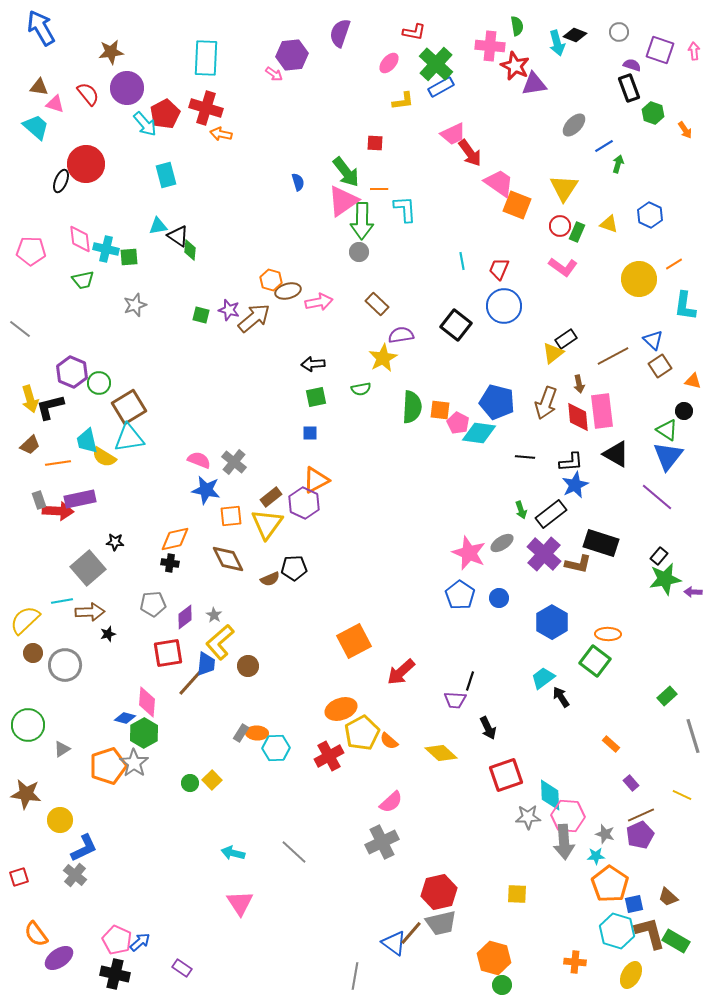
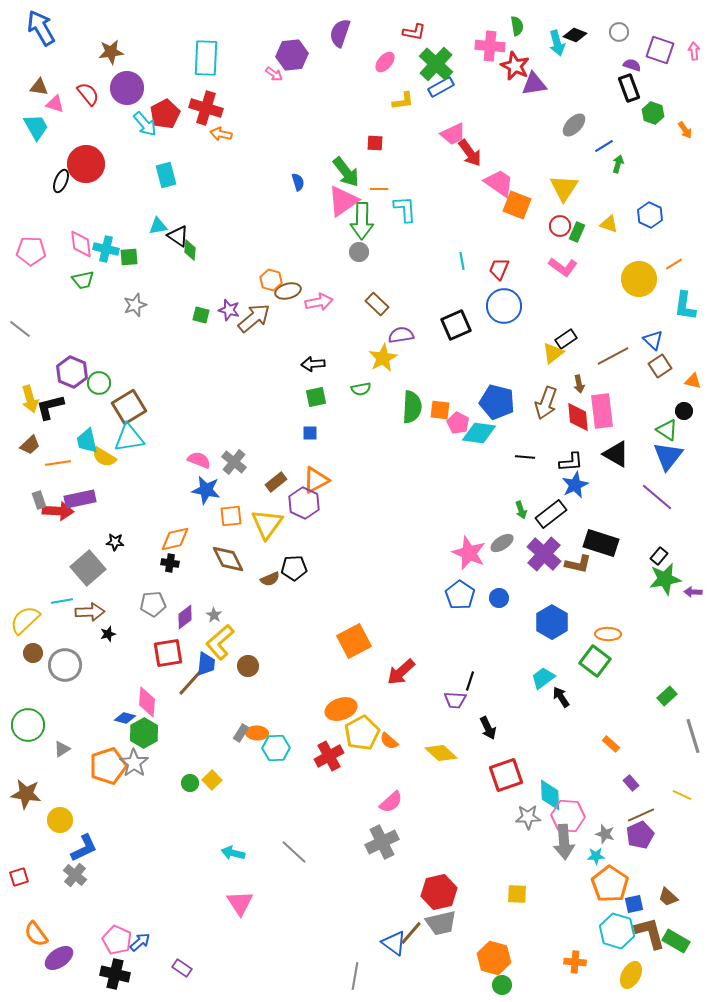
pink ellipse at (389, 63): moved 4 px left, 1 px up
cyan trapezoid at (36, 127): rotated 20 degrees clockwise
pink diamond at (80, 239): moved 1 px right, 5 px down
black square at (456, 325): rotated 28 degrees clockwise
brown rectangle at (271, 497): moved 5 px right, 15 px up
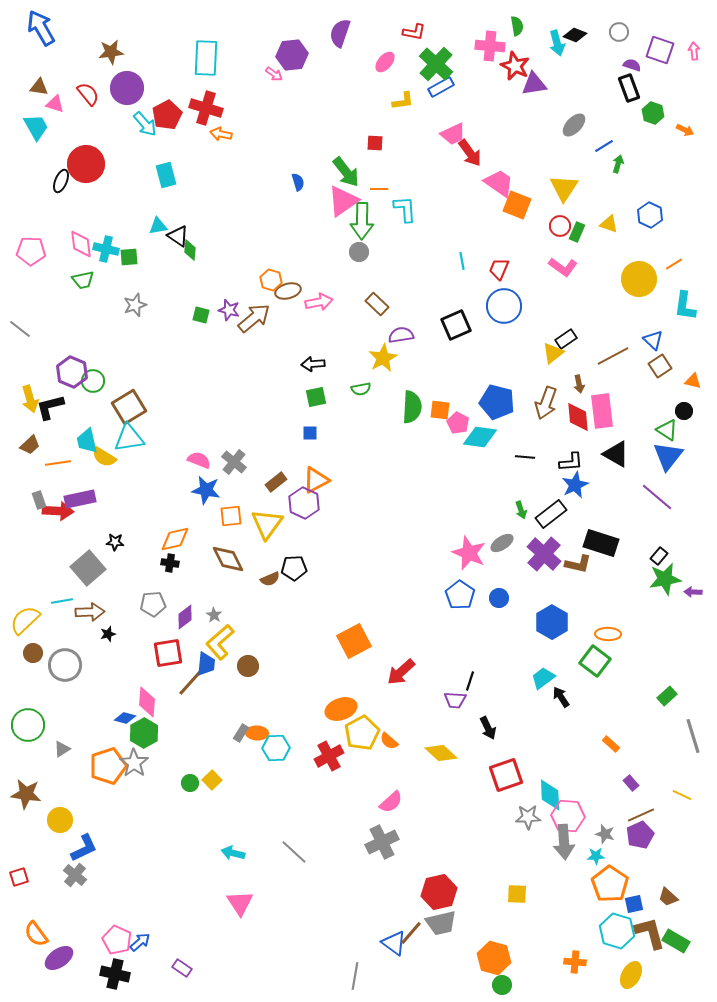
red pentagon at (165, 114): moved 2 px right, 1 px down
orange arrow at (685, 130): rotated 30 degrees counterclockwise
green circle at (99, 383): moved 6 px left, 2 px up
cyan diamond at (479, 433): moved 1 px right, 4 px down
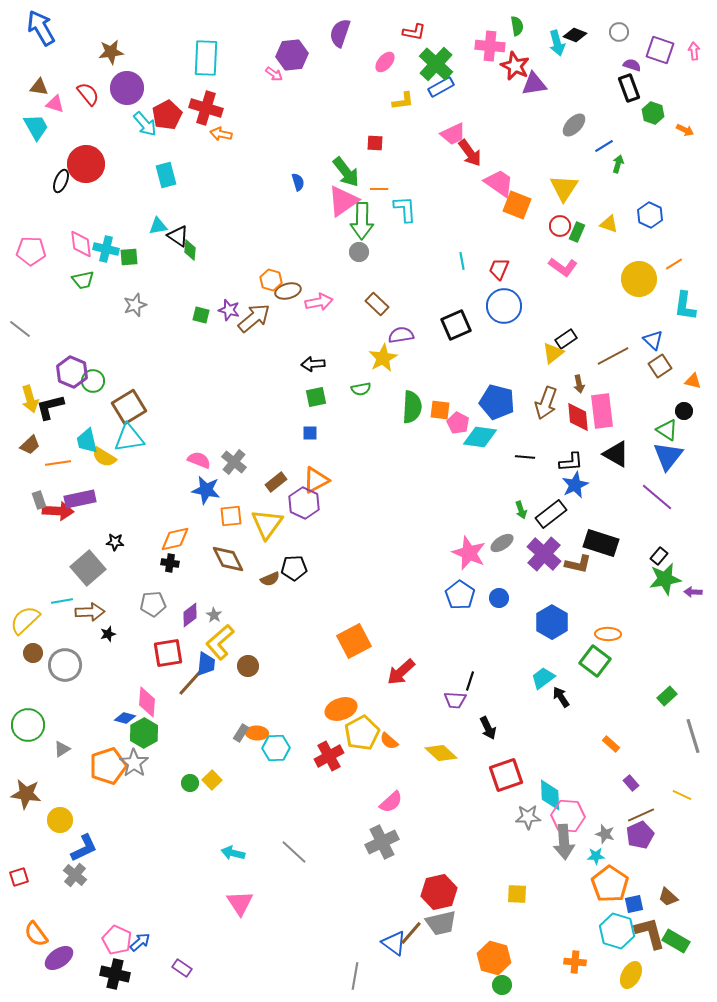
purple diamond at (185, 617): moved 5 px right, 2 px up
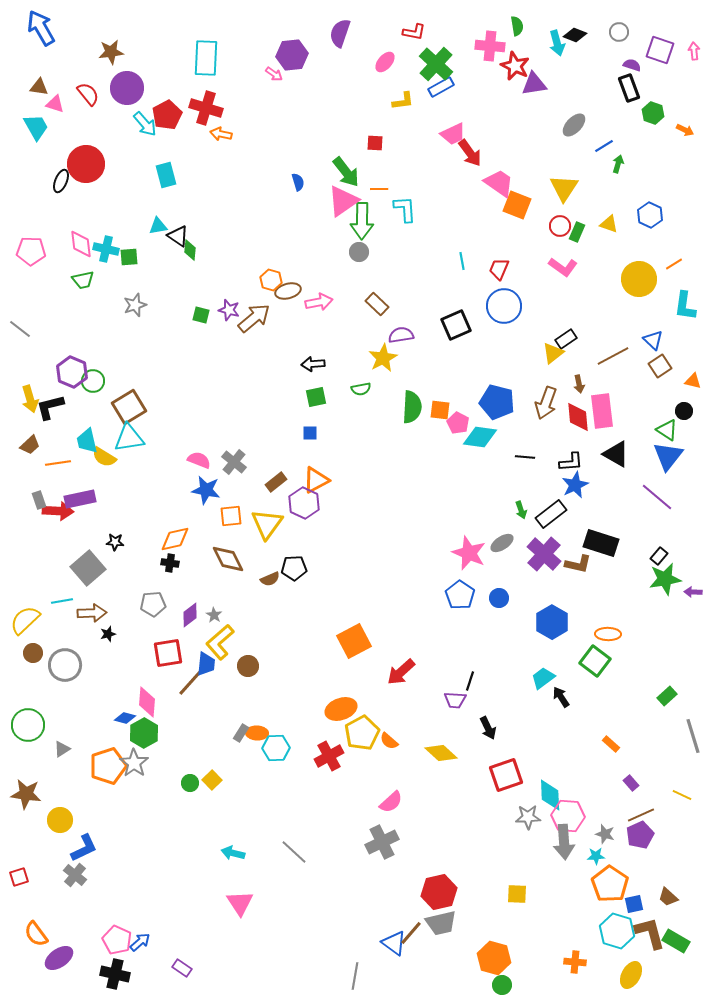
brown arrow at (90, 612): moved 2 px right, 1 px down
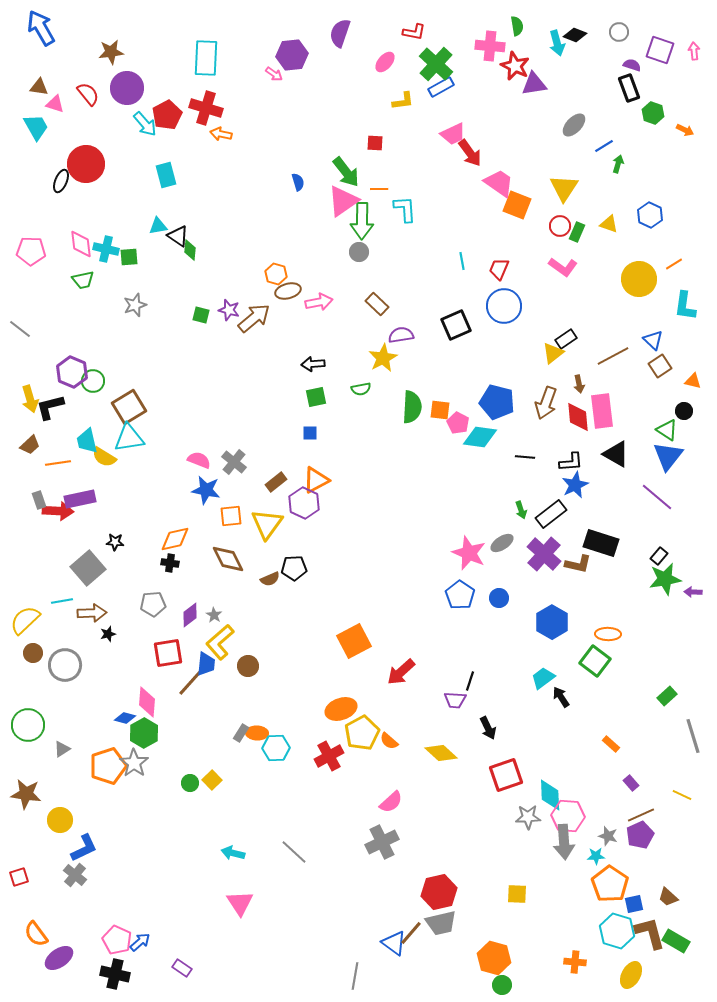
orange hexagon at (271, 280): moved 5 px right, 6 px up
gray star at (605, 834): moved 3 px right, 2 px down
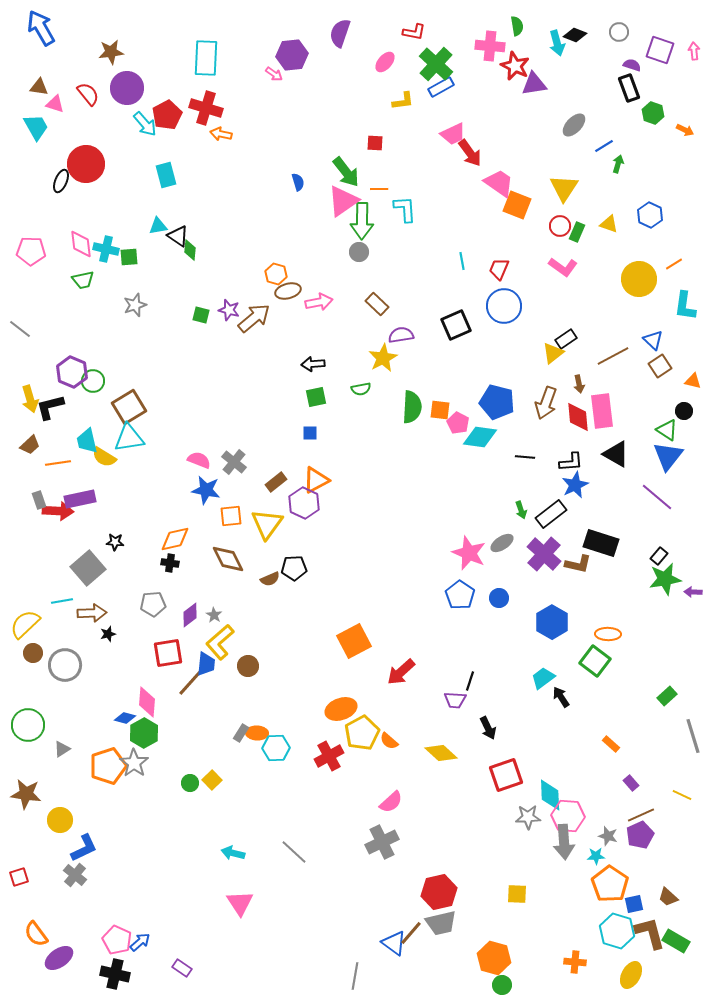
yellow semicircle at (25, 620): moved 4 px down
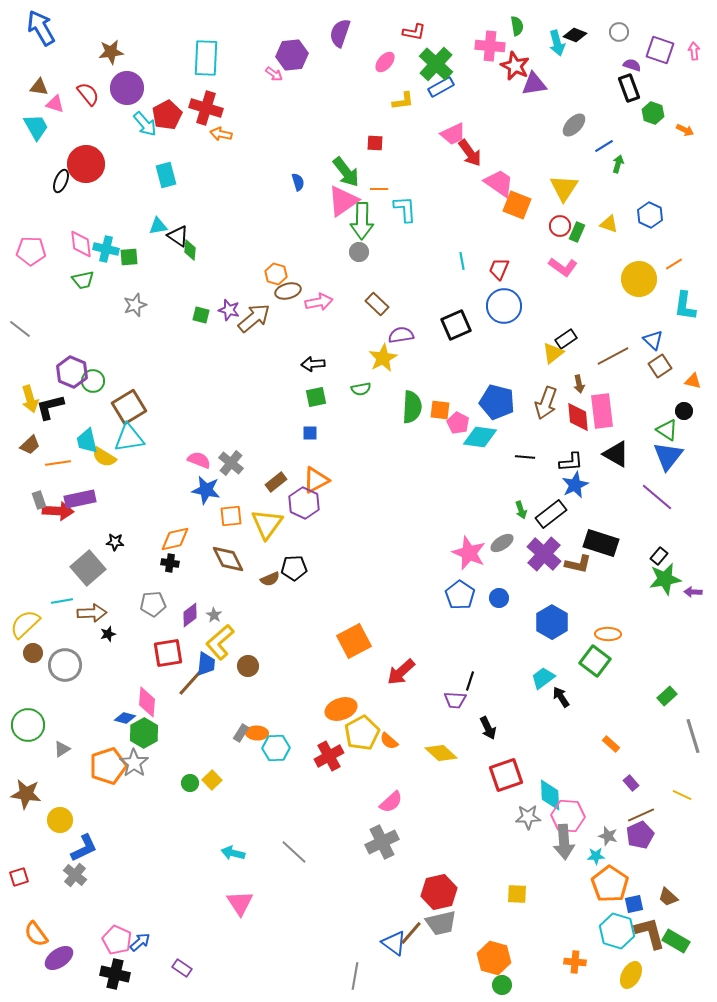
gray cross at (234, 462): moved 3 px left, 1 px down
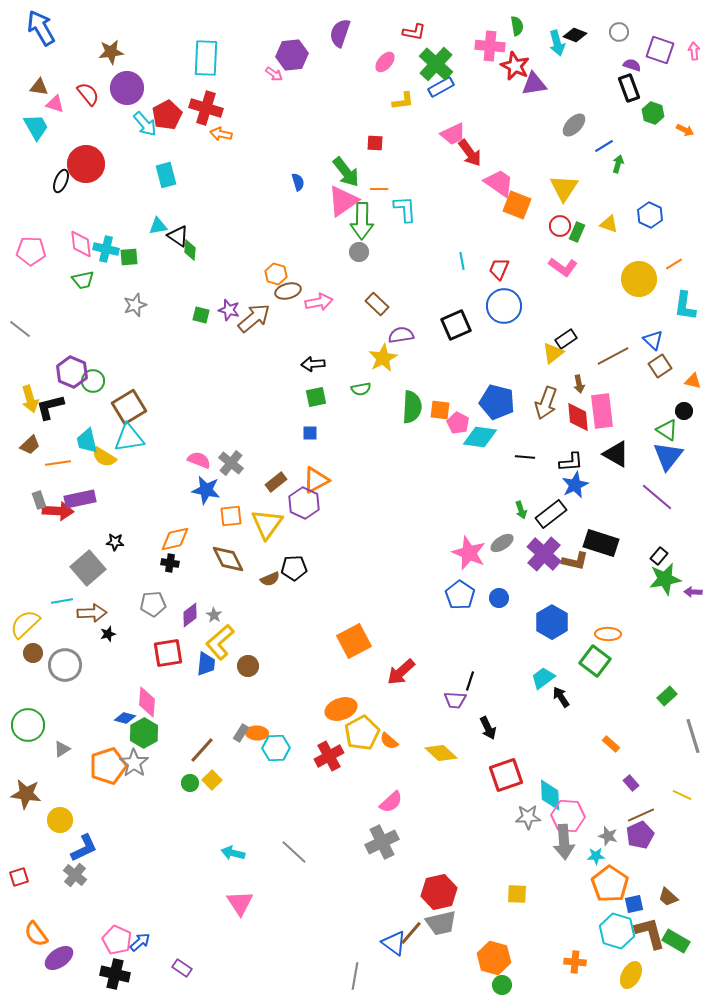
brown L-shape at (578, 564): moved 3 px left, 3 px up
brown line at (190, 683): moved 12 px right, 67 px down
